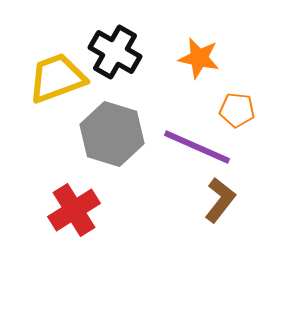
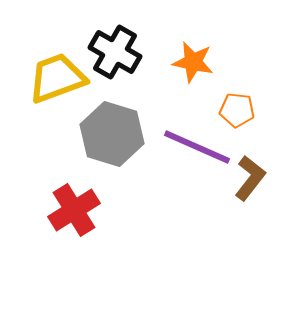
orange star: moved 6 px left, 4 px down
brown L-shape: moved 30 px right, 22 px up
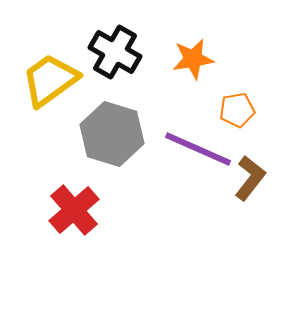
orange star: moved 3 px up; rotated 21 degrees counterclockwise
yellow trapezoid: moved 7 px left, 2 px down; rotated 16 degrees counterclockwise
orange pentagon: rotated 16 degrees counterclockwise
purple line: moved 1 px right, 2 px down
red cross: rotated 9 degrees counterclockwise
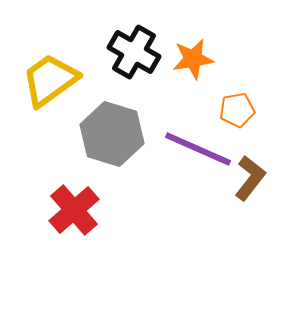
black cross: moved 19 px right
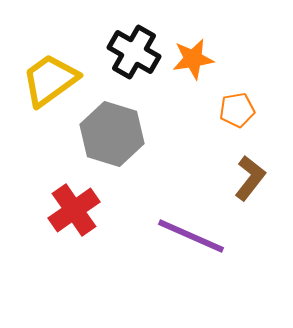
purple line: moved 7 px left, 87 px down
red cross: rotated 6 degrees clockwise
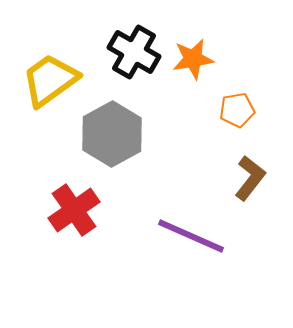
gray hexagon: rotated 14 degrees clockwise
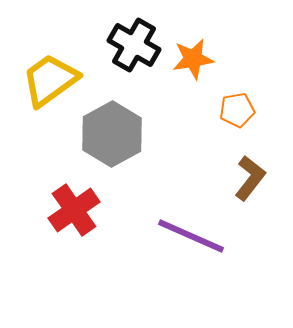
black cross: moved 7 px up
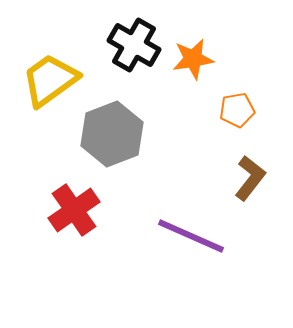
gray hexagon: rotated 8 degrees clockwise
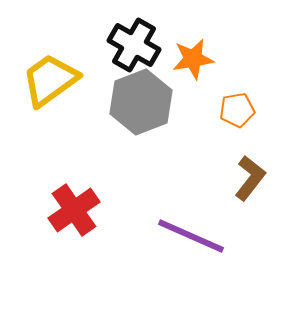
gray hexagon: moved 29 px right, 32 px up
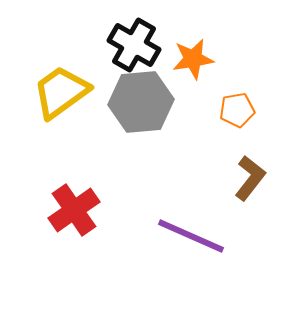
yellow trapezoid: moved 11 px right, 12 px down
gray hexagon: rotated 16 degrees clockwise
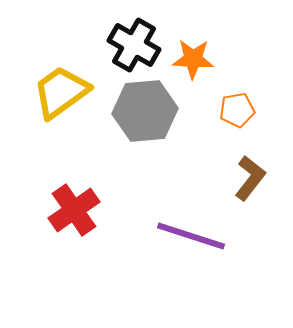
orange star: rotated 12 degrees clockwise
gray hexagon: moved 4 px right, 9 px down
purple line: rotated 6 degrees counterclockwise
